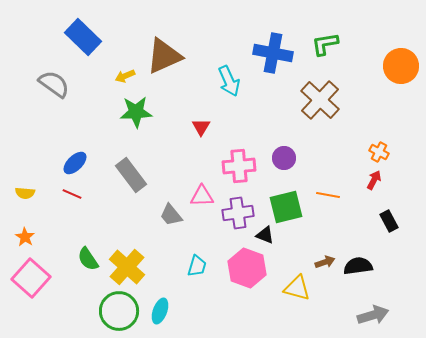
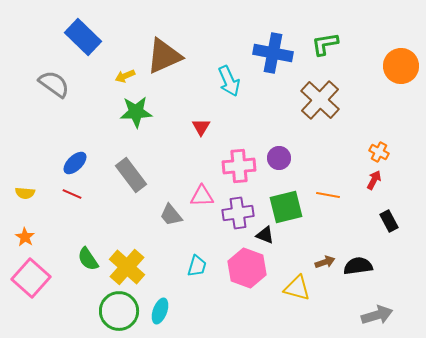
purple circle: moved 5 px left
gray arrow: moved 4 px right
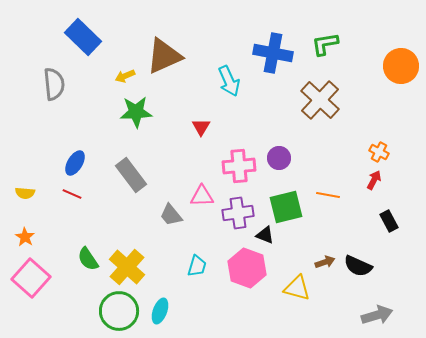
gray semicircle: rotated 48 degrees clockwise
blue ellipse: rotated 15 degrees counterclockwise
black semicircle: rotated 148 degrees counterclockwise
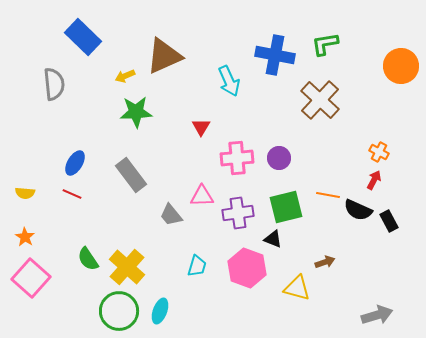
blue cross: moved 2 px right, 2 px down
pink cross: moved 2 px left, 8 px up
black triangle: moved 8 px right, 4 px down
black semicircle: moved 56 px up
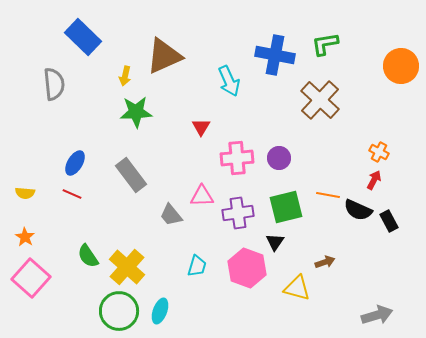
yellow arrow: rotated 54 degrees counterclockwise
black triangle: moved 2 px right, 3 px down; rotated 42 degrees clockwise
green semicircle: moved 3 px up
